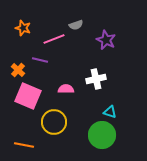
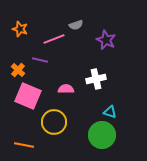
orange star: moved 3 px left, 1 px down
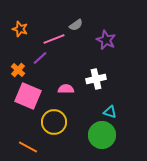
gray semicircle: rotated 16 degrees counterclockwise
purple line: moved 2 px up; rotated 56 degrees counterclockwise
orange line: moved 4 px right, 2 px down; rotated 18 degrees clockwise
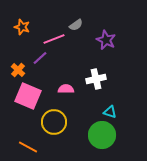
orange star: moved 2 px right, 2 px up
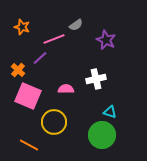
orange line: moved 1 px right, 2 px up
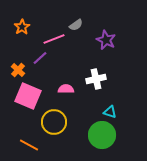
orange star: rotated 21 degrees clockwise
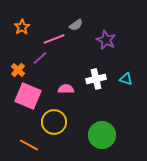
cyan triangle: moved 16 px right, 33 px up
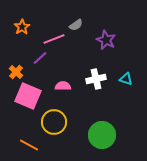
orange cross: moved 2 px left, 2 px down
pink semicircle: moved 3 px left, 3 px up
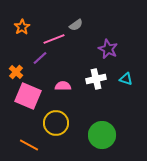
purple star: moved 2 px right, 9 px down
yellow circle: moved 2 px right, 1 px down
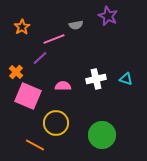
gray semicircle: rotated 24 degrees clockwise
purple star: moved 33 px up
orange line: moved 6 px right
